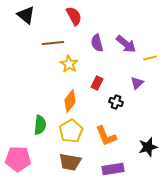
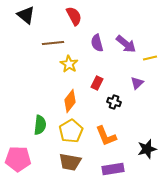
black cross: moved 2 px left
black star: moved 1 px left, 2 px down
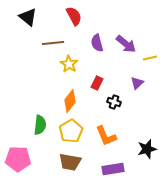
black triangle: moved 2 px right, 2 px down
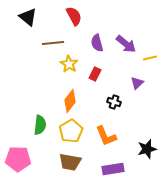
red rectangle: moved 2 px left, 9 px up
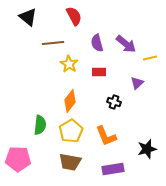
red rectangle: moved 4 px right, 2 px up; rotated 64 degrees clockwise
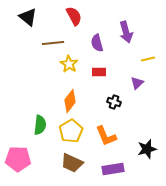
purple arrow: moved 12 px up; rotated 35 degrees clockwise
yellow line: moved 2 px left, 1 px down
brown trapezoid: moved 2 px right, 1 px down; rotated 15 degrees clockwise
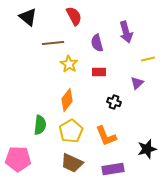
orange diamond: moved 3 px left, 1 px up
